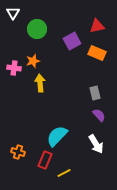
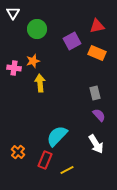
orange cross: rotated 24 degrees clockwise
yellow line: moved 3 px right, 3 px up
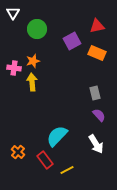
yellow arrow: moved 8 px left, 1 px up
red rectangle: rotated 60 degrees counterclockwise
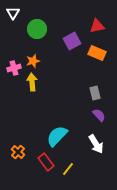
pink cross: rotated 24 degrees counterclockwise
red rectangle: moved 1 px right, 2 px down
yellow line: moved 1 px right, 1 px up; rotated 24 degrees counterclockwise
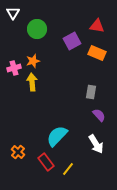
red triangle: rotated 21 degrees clockwise
gray rectangle: moved 4 px left, 1 px up; rotated 24 degrees clockwise
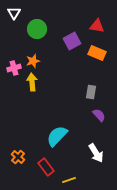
white triangle: moved 1 px right
white arrow: moved 9 px down
orange cross: moved 5 px down
red rectangle: moved 5 px down
yellow line: moved 1 px right, 11 px down; rotated 32 degrees clockwise
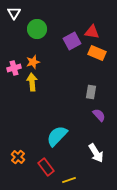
red triangle: moved 5 px left, 6 px down
orange star: moved 1 px down
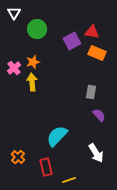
pink cross: rotated 24 degrees counterclockwise
red rectangle: rotated 24 degrees clockwise
